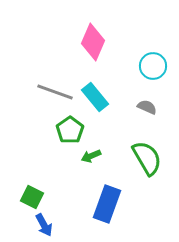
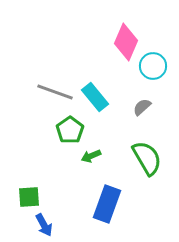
pink diamond: moved 33 px right
gray semicircle: moved 5 px left; rotated 66 degrees counterclockwise
green square: moved 3 px left; rotated 30 degrees counterclockwise
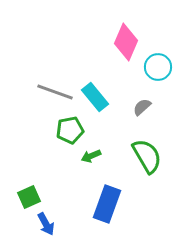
cyan circle: moved 5 px right, 1 px down
green pentagon: rotated 24 degrees clockwise
green semicircle: moved 2 px up
green square: rotated 20 degrees counterclockwise
blue arrow: moved 2 px right, 1 px up
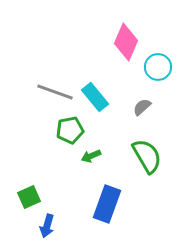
blue arrow: moved 1 px right, 2 px down; rotated 45 degrees clockwise
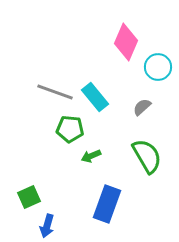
green pentagon: moved 1 px up; rotated 16 degrees clockwise
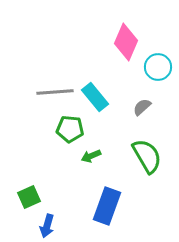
gray line: rotated 24 degrees counterclockwise
blue rectangle: moved 2 px down
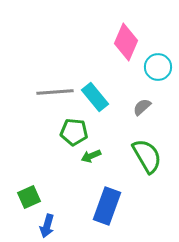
green pentagon: moved 4 px right, 3 px down
